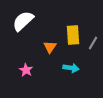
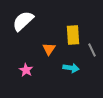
gray line: moved 1 px left, 7 px down; rotated 56 degrees counterclockwise
orange triangle: moved 1 px left, 2 px down
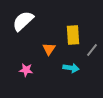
gray line: rotated 64 degrees clockwise
pink star: rotated 24 degrees counterclockwise
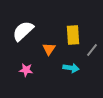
white semicircle: moved 10 px down
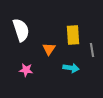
white semicircle: moved 2 px left, 1 px up; rotated 115 degrees clockwise
gray line: rotated 48 degrees counterclockwise
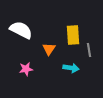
white semicircle: rotated 45 degrees counterclockwise
gray line: moved 3 px left
pink star: moved 1 px up; rotated 16 degrees counterclockwise
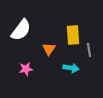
white semicircle: rotated 100 degrees clockwise
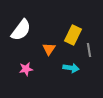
yellow rectangle: rotated 30 degrees clockwise
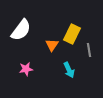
yellow rectangle: moved 1 px left, 1 px up
orange triangle: moved 3 px right, 4 px up
cyan arrow: moved 2 px left, 2 px down; rotated 56 degrees clockwise
